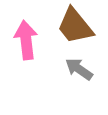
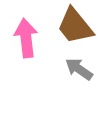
pink arrow: moved 2 px up
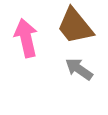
pink arrow: rotated 6 degrees counterclockwise
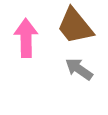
pink arrow: rotated 12 degrees clockwise
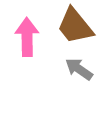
pink arrow: moved 1 px right, 1 px up
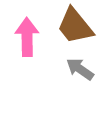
gray arrow: moved 1 px right
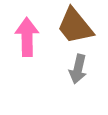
gray arrow: moved 2 px left; rotated 112 degrees counterclockwise
